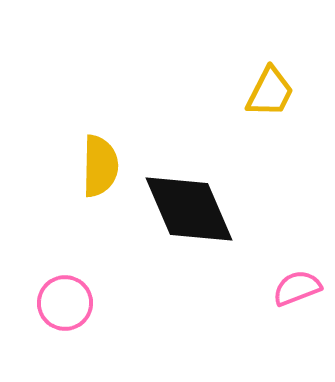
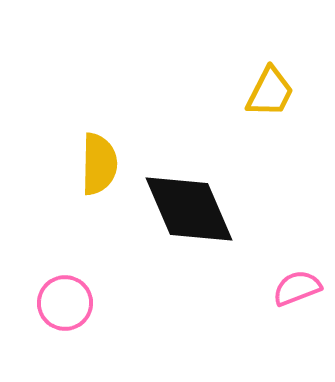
yellow semicircle: moved 1 px left, 2 px up
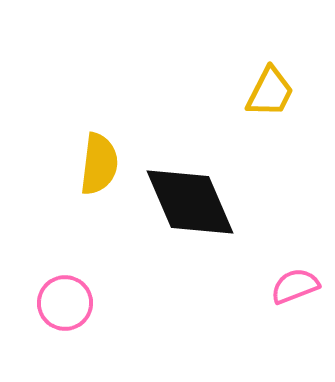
yellow semicircle: rotated 6 degrees clockwise
black diamond: moved 1 px right, 7 px up
pink semicircle: moved 2 px left, 2 px up
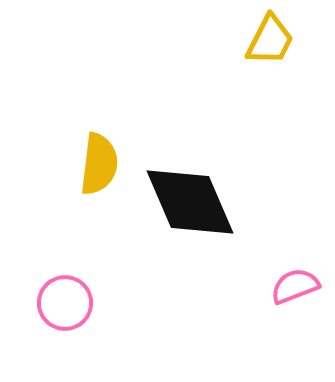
yellow trapezoid: moved 52 px up
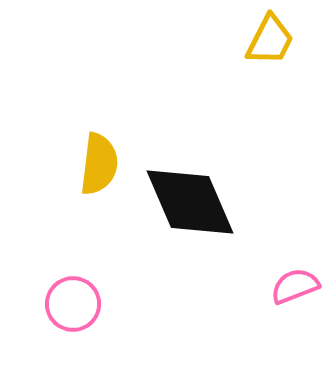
pink circle: moved 8 px right, 1 px down
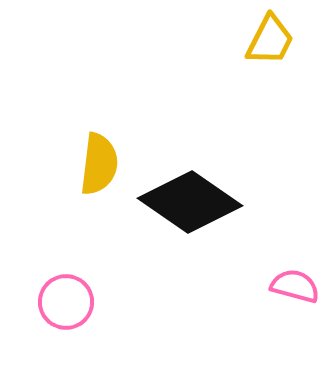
black diamond: rotated 32 degrees counterclockwise
pink semicircle: rotated 36 degrees clockwise
pink circle: moved 7 px left, 2 px up
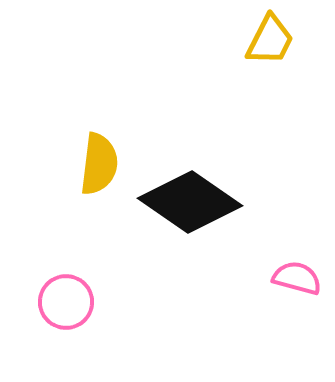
pink semicircle: moved 2 px right, 8 px up
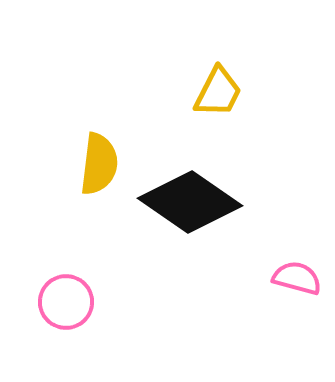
yellow trapezoid: moved 52 px left, 52 px down
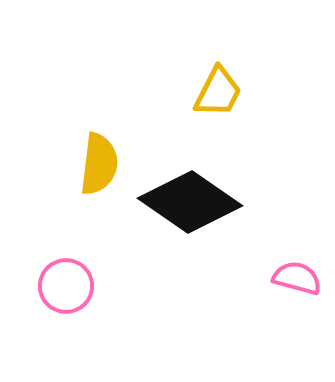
pink circle: moved 16 px up
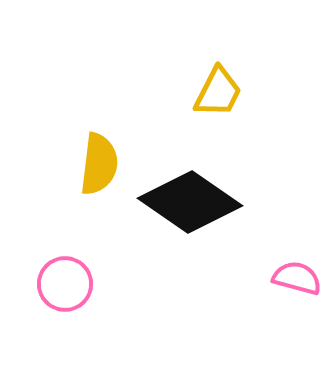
pink circle: moved 1 px left, 2 px up
